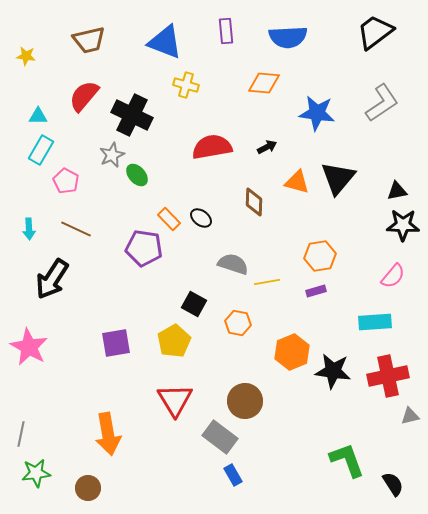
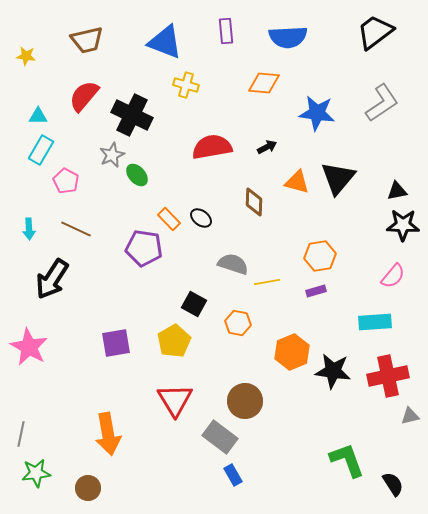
brown trapezoid at (89, 40): moved 2 px left
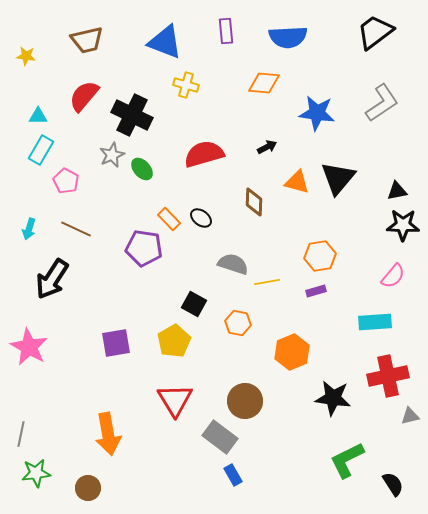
red semicircle at (212, 147): moved 8 px left, 7 px down; rotated 6 degrees counterclockwise
green ellipse at (137, 175): moved 5 px right, 6 px up
cyan arrow at (29, 229): rotated 20 degrees clockwise
black star at (333, 371): moved 27 px down
green L-shape at (347, 460): rotated 96 degrees counterclockwise
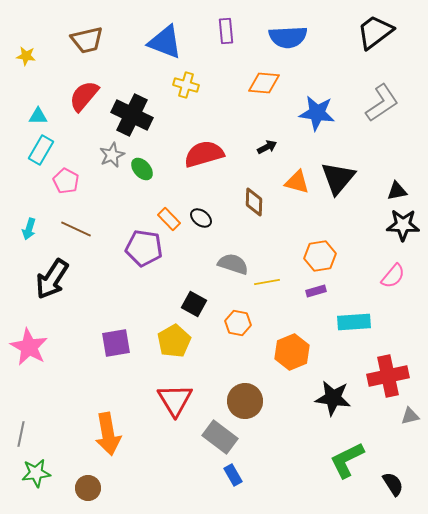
cyan rectangle at (375, 322): moved 21 px left
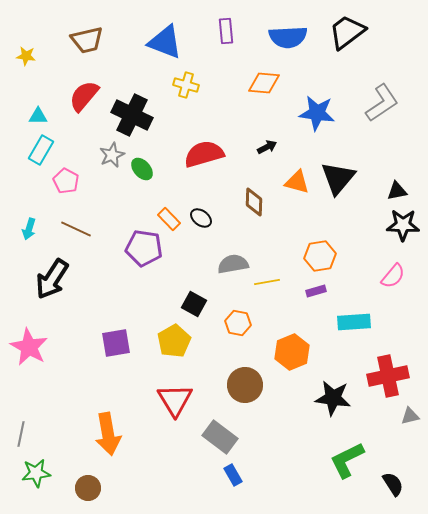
black trapezoid at (375, 32): moved 28 px left
gray semicircle at (233, 264): rotated 28 degrees counterclockwise
brown circle at (245, 401): moved 16 px up
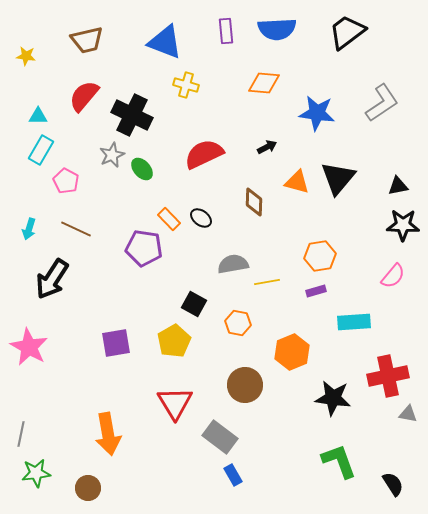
blue semicircle at (288, 37): moved 11 px left, 8 px up
red semicircle at (204, 154): rotated 9 degrees counterclockwise
black triangle at (397, 191): moved 1 px right, 5 px up
red triangle at (175, 400): moved 3 px down
gray triangle at (410, 416): moved 2 px left, 2 px up; rotated 24 degrees clockwise
green L-shape at (347, 460): moved 8 px left, 1 px down; rotated 96 degrees clockwise
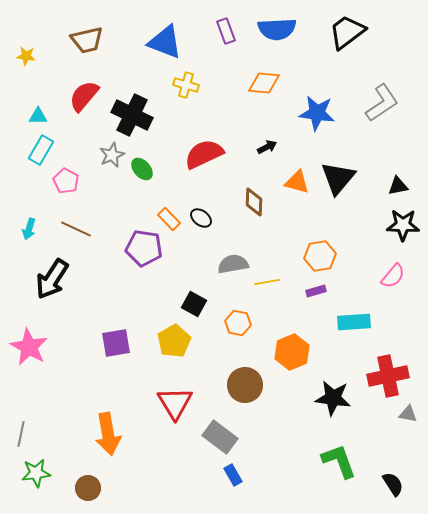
purple rectangle at (226, 31): rotated 15 degrees counterclockwise
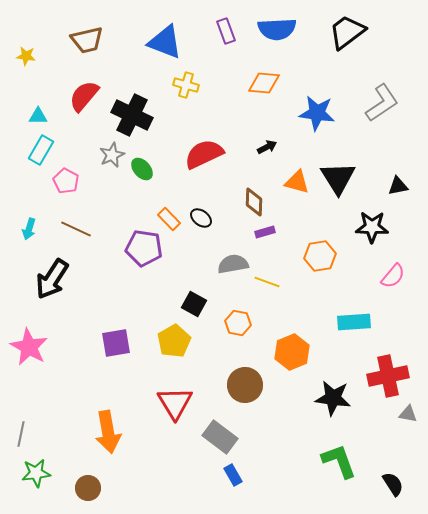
black triangle at (338, 178): rotated 12 degrees counterclockwise
black star at (403, 225): moved 31 px left, 2 px down
yellow line at (267, 282): rotated 30 degrees clockwise
purple rectangle at (316, 291): moved 51 px left, 59 px up
orange arrow at (108, 434): moved 2 px up
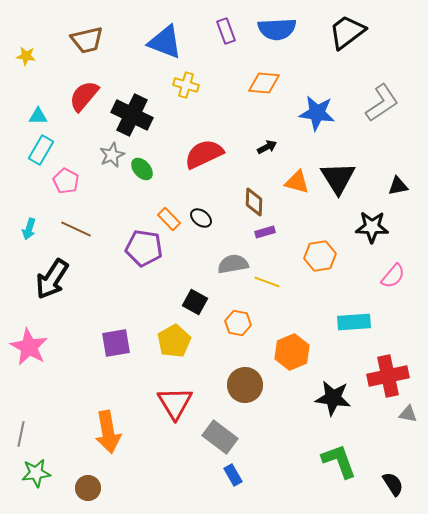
black square at (194, 304): moved 1 px right, 2 px up
